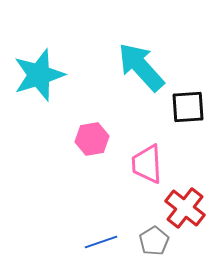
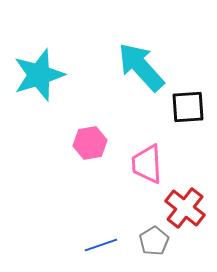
pink hexagon: moved 2 px left, 4 px down
blue line: moved 3 px down
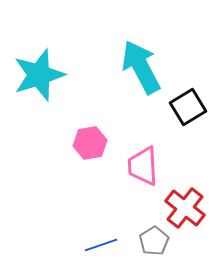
cyan arrow: rotated 14 degrees clockwise
black square: rotated 27 degrees counterclockwise
pink trapezoid: moved 4 px left, 2 px down
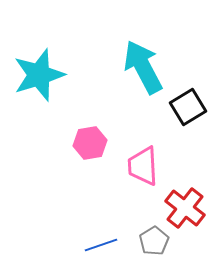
cyan arrow: moved 2 px right
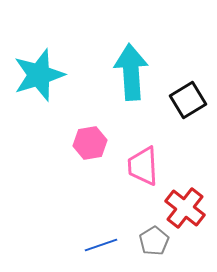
cyan arrow: moved 12 px left, 5 px down; rotated 24 degrees clockwise
black square: moved 7 px up
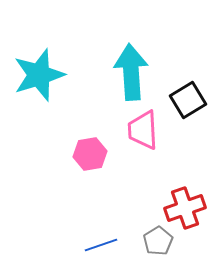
pink hexagon: moved 11 px down
pink trapezoid: moved 36 px up
red cross: rotated 33 degrees clockwise
gray pentagon: moved 4 px right
